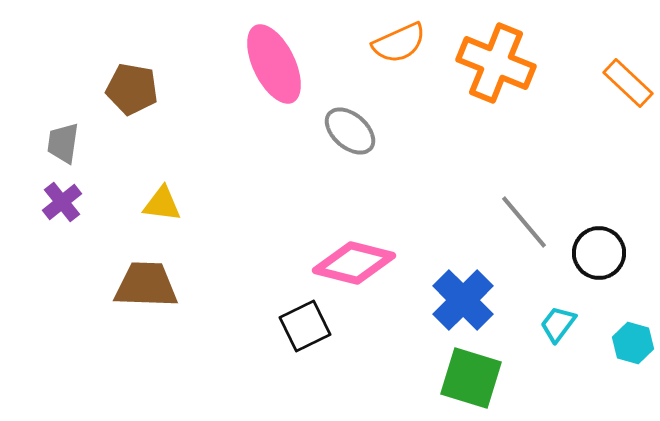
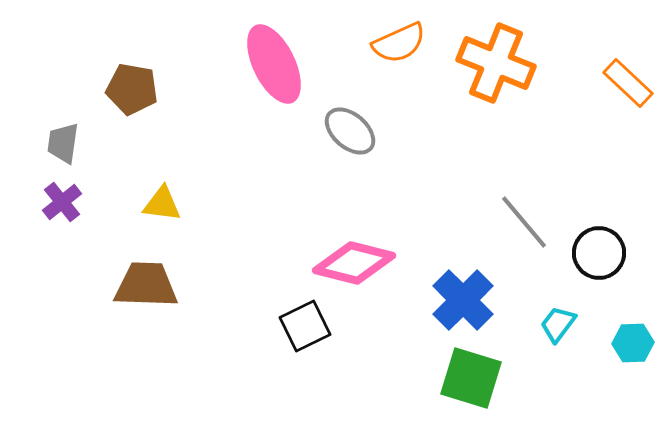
cyan hexagon: rotated 18 degrees counterclockwise
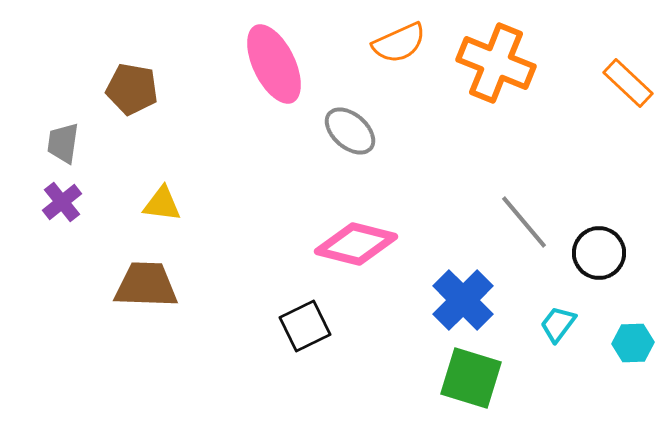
pink diamond: moved 2 px right, 19 px up
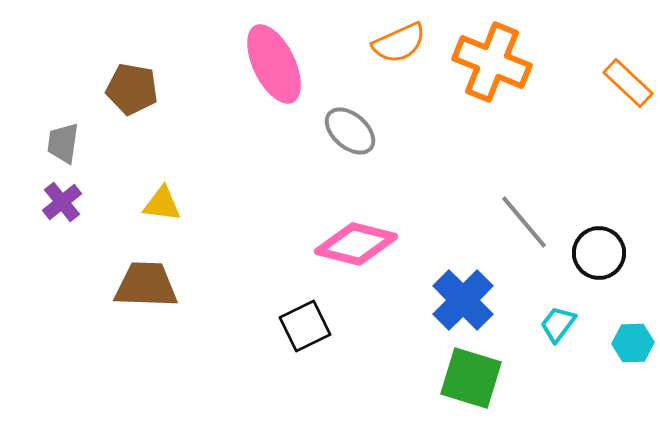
orange cross: moved 4 px left, 1 px up
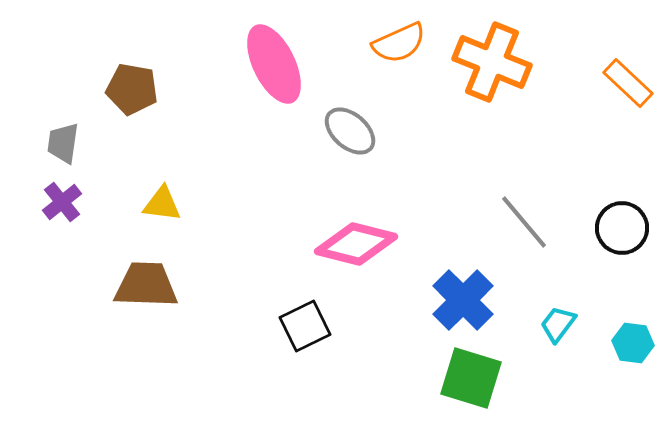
black circle: moved 23 px right, 25 px up
cyan hexagon: rotated 9 degrees clockwise
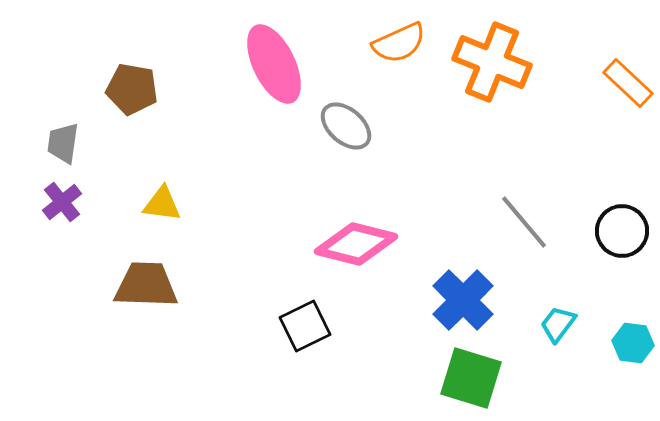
gray ellipse: moved 4 px left, 5 px up
black circle: moved 3 px down
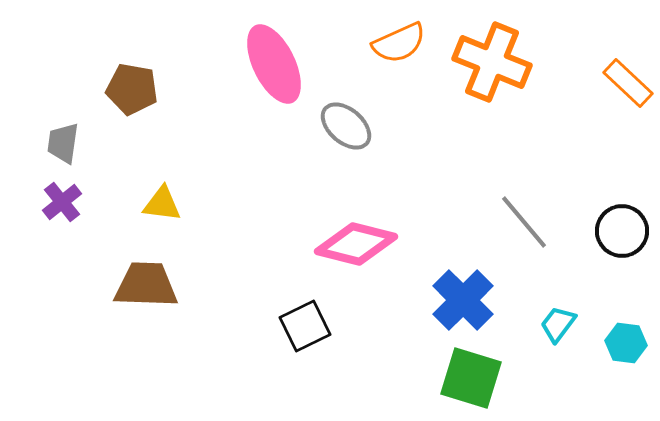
cyan hexagon: moved 7 px left
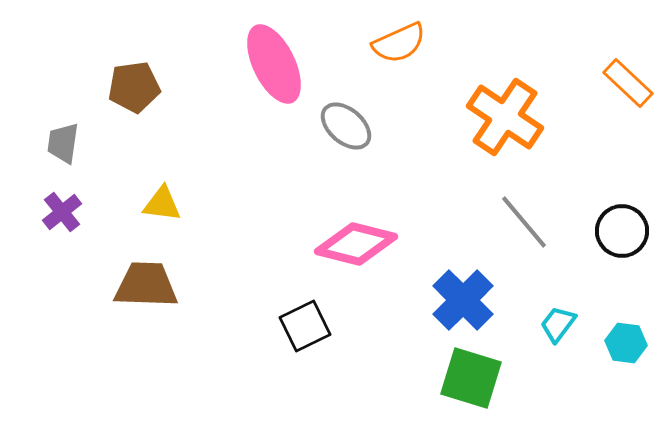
orange cross: moved 13 px right, 55 px down; rotated 12 degrees clockwise
brown pentagon: moved 2 px right, 2 px up; rotated 18 degrees counterclockwise
purple cross: moved 10 px down
